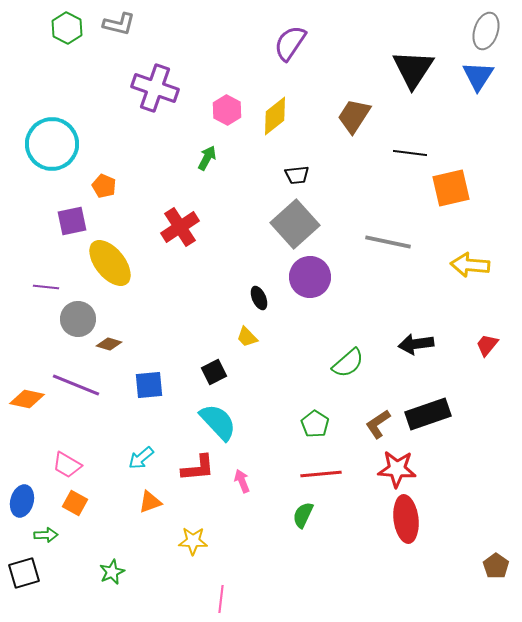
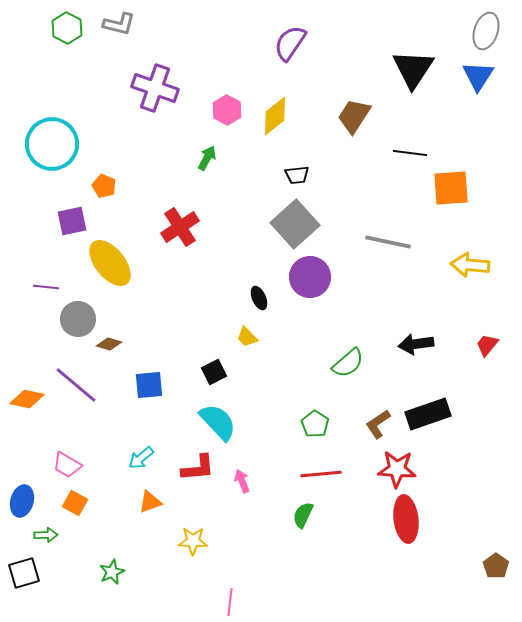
orange square at (451, 188): rotated 9 degrees clockwise
purple line at (76, 385): rotated 18 degrees clockwise
pink line at (221, 599): moved 9 px right, 3 px down
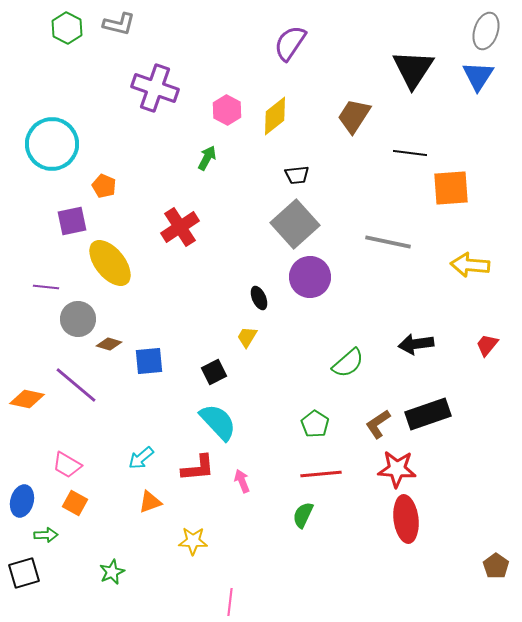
yellow trapezoid at (247, 337): rotated 75 degrees clockwise
blue square at (149, 385): moved 24 px up
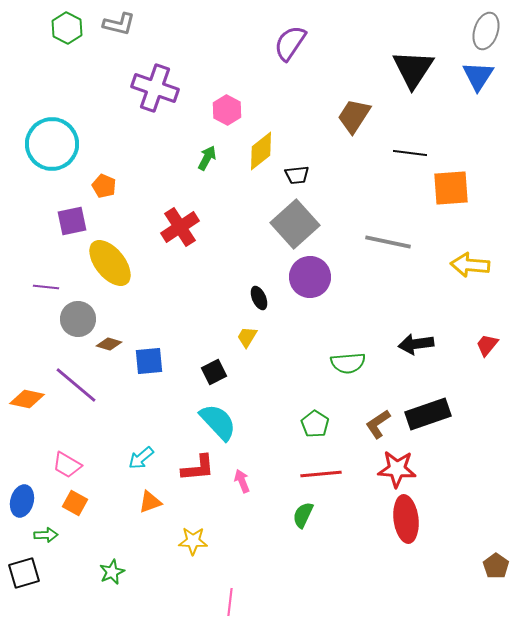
yellow diamond at (275, 116): moved 14 px left, 35 px down
green semicircle at (348, 363): rotated 36 degrees clockwise
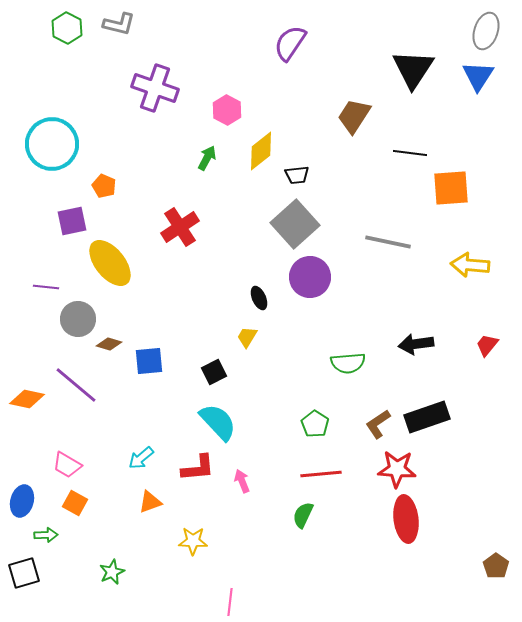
black rectangle at (428, 414): moved 1 px left, 3 px down
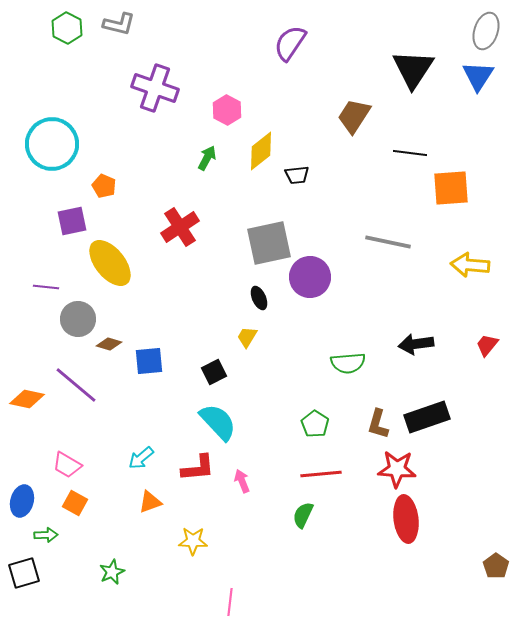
gray square at (295, 224): moved 26 px left, 19 px down; rotated 30 degrees clockwise
brown L-shape at (378, 424): rotated 40 degrees counterclockwise
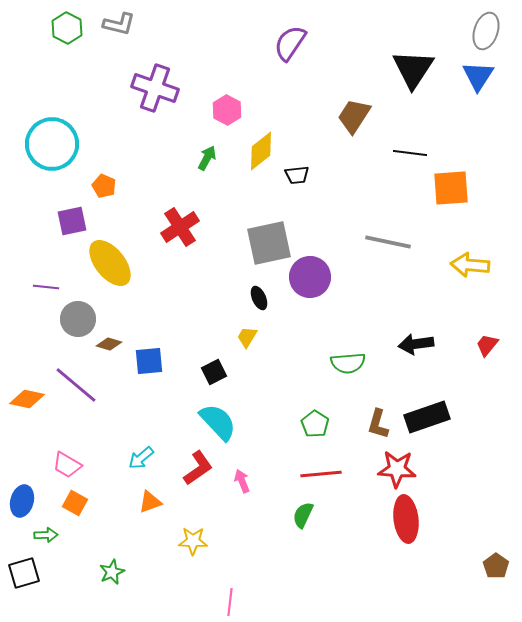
red L-shape at (198, 468): rotated 30 degrees counterclockwise
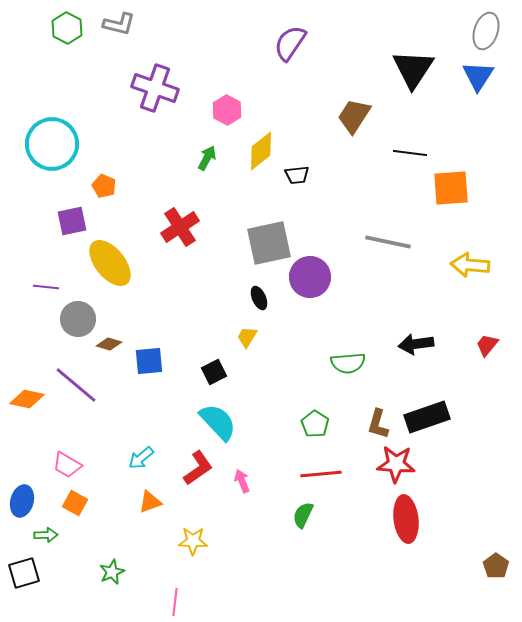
red star at (397, 469): moved 1 px left, 5 px up
pink line at (230, 602): moved 55 px left
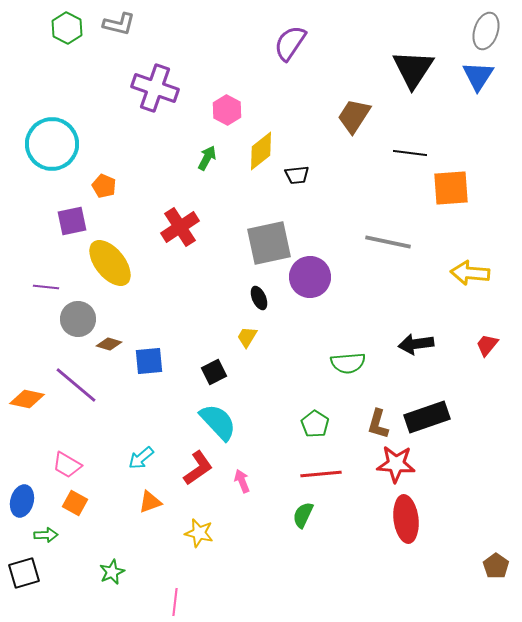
yellow arrow at (470, 265): moved 8 px down
yellow star at (193, 541): moved 6 px right, 8 px up; rotated 12 degrees clockwise
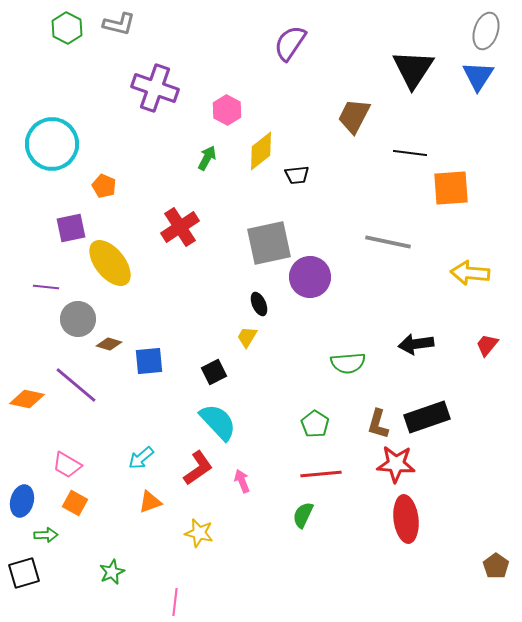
brown trapezoid at (354, 116): rotated 6 degrees counterclockwise
purple square at (72, 221): moved 1 px left, 7 px down
black ellipse at (259, 298): moved 6 px down
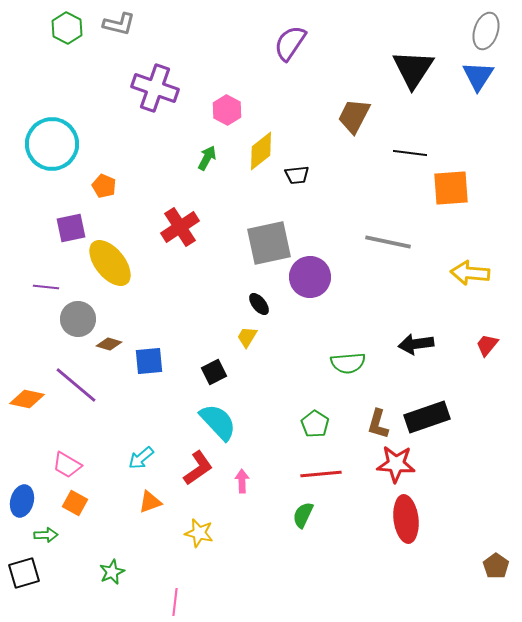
black ellipse at (259, 304): rotated 15 degrees counterclockwise
pink arrow at (242, 481): rotated 20 degrees clockwise
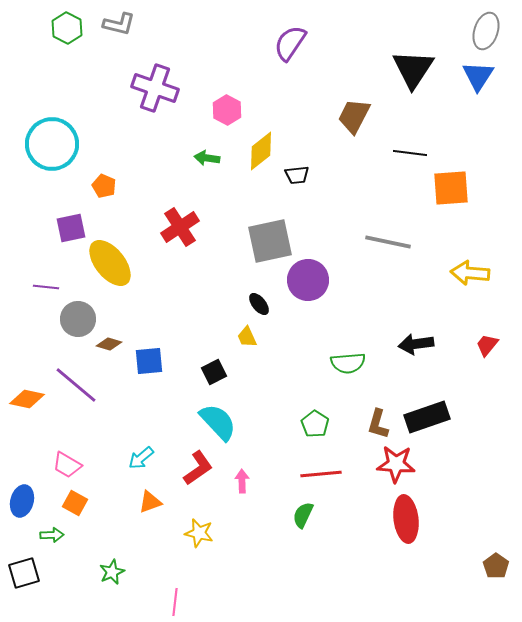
green arrow at (207, 158): rotated 110 degrees counterclockwise
gray square at (269, 243): moved 1 px right, 2 px up
purple circle at (310, 277): moved 2 px left, 3 px down
yellow trapezoid at (247, 337): rotated 55 degrees counterclockwise
green arrow at (46, 535): moved 6 px right
